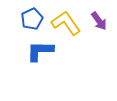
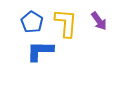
blue pentagon: moved 3 px down; rotated 15 degrees counterclockwise
yellow L-shape: rotated 40 degrees clockwise
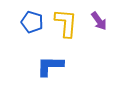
blue pentagon: rotated 15 degrees counterclockwise
blue L-shape: moved 10 px right, 15 px down
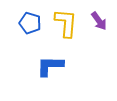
blue pentagon: moved 2 px left, 1 px down
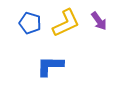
yellow L-shape: rotated 60 degrees clockwise
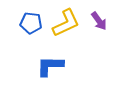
blue pentagon: moved 1 px right; rotated 10 degrees counterclockwise
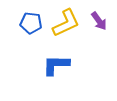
blue L-shape: moved 6 px right, 1 px up
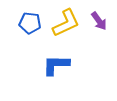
blue pentagon: moved 1 px left
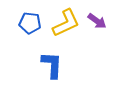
purple arrow: moved 2 px left; rotated 18 degrees counterclockwise
blue L-shape: moved 4 px left; rotated 92 degrees clockwise
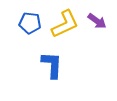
yellow L-shape: moved 1 px left, 1 px down
